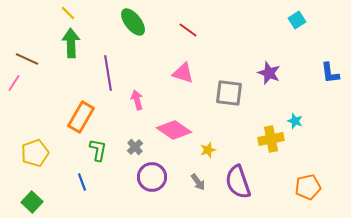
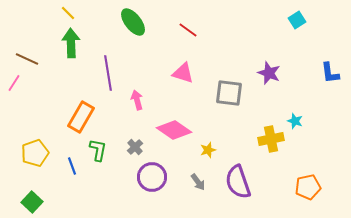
blue line: moved 10 px left, 16 px up
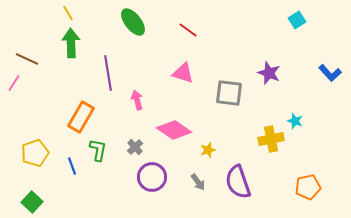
yellow line: rotated 14 degrees clockwise
blue L-shape: rotated 35 degrees counterclockwise
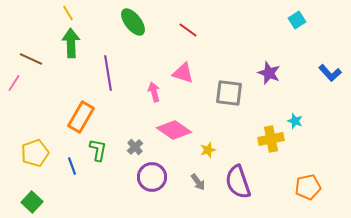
brown line: moved 4 px right
pink arrow: moved 17 px right, 8 px up
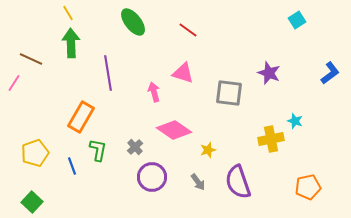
blue L-shape: rotated 85 degrees counterclockwise
